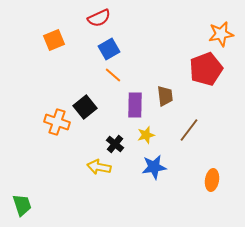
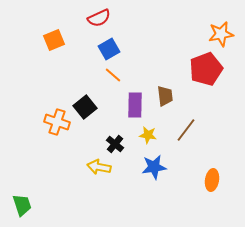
brown line: moved 3 px left
yellow star: moved 2 px right; rotated 24 degrees clockwise
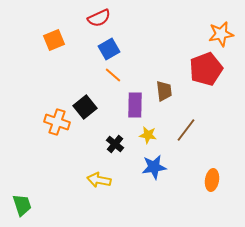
brown trapezoid: moved 1 px left, 5 px up
yellow arrow: moved 13 px down
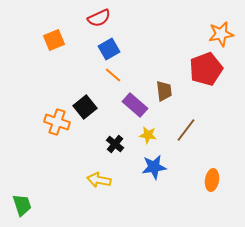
purple rectangle: rotated 50 degrees counterclockwise
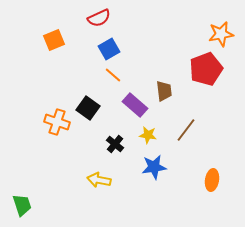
black square: moved 3 px right, 1 px down; rotated 15 degrees counterclockwise
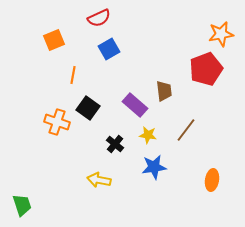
orange line: moved 40 px left; rotated 60 degrees clockwise
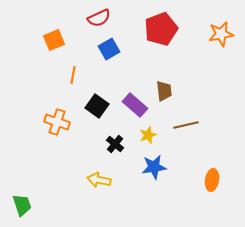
red pentagon: moved 45 px left, 40 px up
black square: moved 9 px right, 2 px up
brown line: moved 5 px up; rotated 40 degrees clockwise
yellow star: rotated 30 degrees counterclockwise
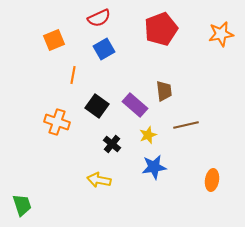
blue square: moved 5 px left
black cross: moved 3 px left
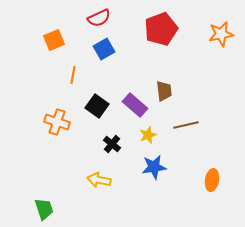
green trapezoid: moved 22 px right, 4 px down
